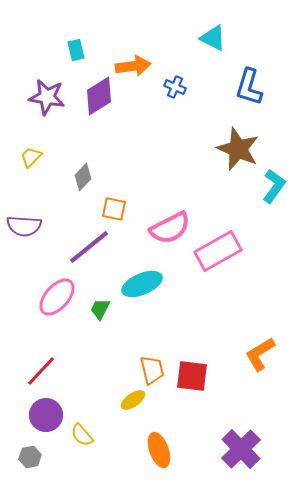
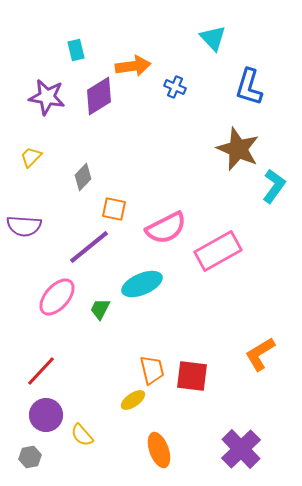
cyan triangle: rotated 20 degrees clockwise
pink semicircle: moved 4 px left
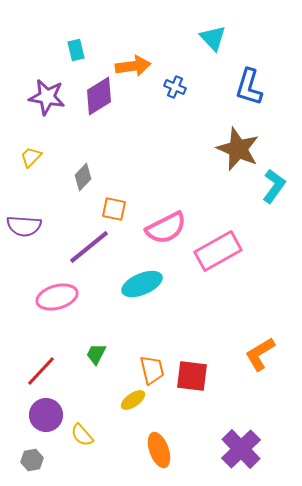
pink ellipse: rotated 33 degrees clockwise
green trapezoid: moved 4 px left, 45 px down
gray hexagon: moved 2 px right, 3 px down
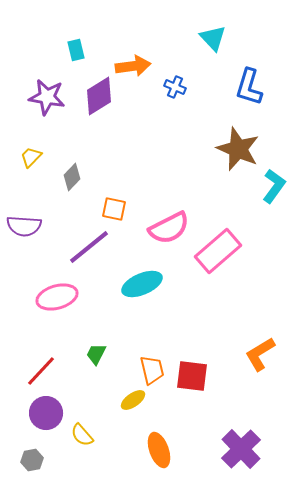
gray diamond: moved 11 px left
pink semicircle: moved 3 px right
pink rectangle: rotated 12 degrees counterclockwise
purple circle: moved 2 px up
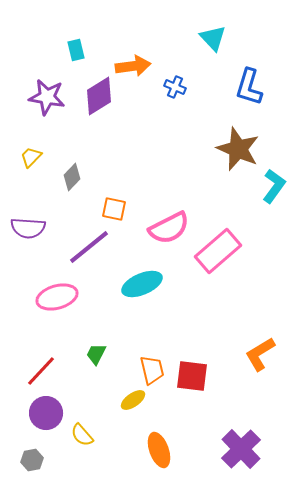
purple semicircle: moved 4 px right, 2 px down
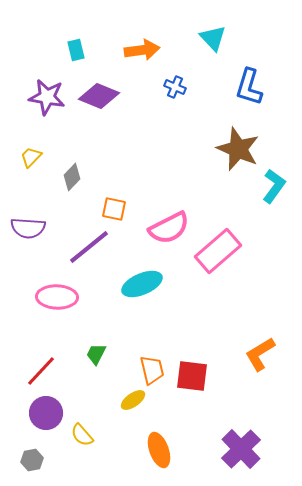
orange arrow: moved 9 px right, 16 px up
purple diamond: rotated 54 degrees clockwise
pink ellipse: rotated 18 degrees clockwise
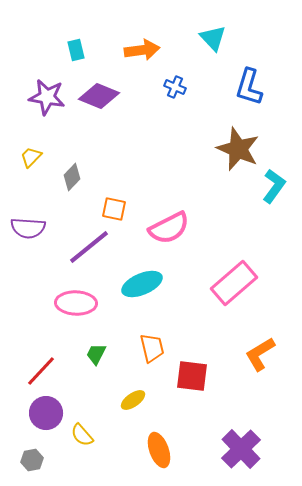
pink rectangle: moved 16 px right, 32 px down
pink ellipse: moved 19 px right, 6 px down
orange trapezoid: moved 22 px up
